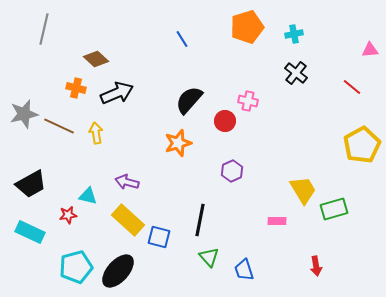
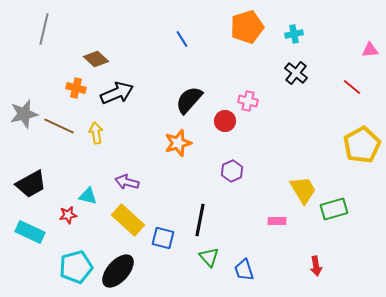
blue square: moved 4 px right, 1 px down
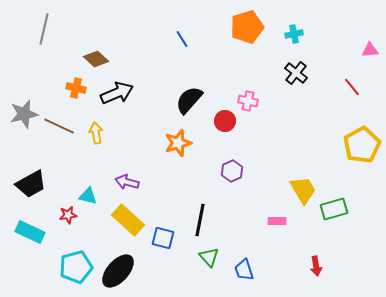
red line: rotated 12 degrees clockwise
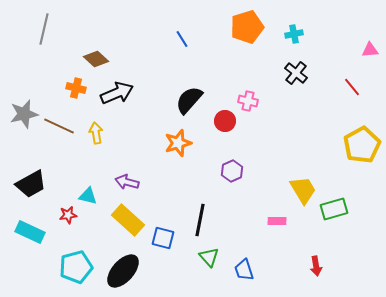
black ellipse: moved 5 px right
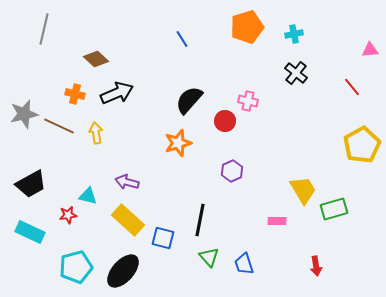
orange cross: moved 1 px left, 6 px down
blue trapezoid: moved 6 px up
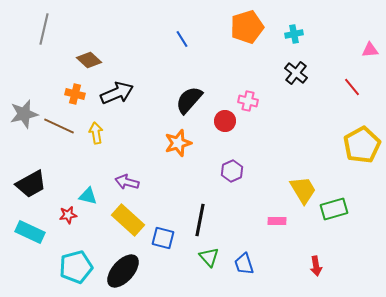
brown diamond: moved 7 px left, 1 px down
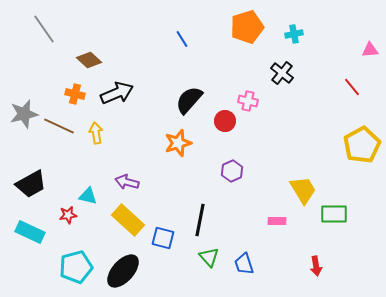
gray line: rotated 48 degrees counterclockwise
black cross: moved 14 px left
green rectangle: moved 5 px down; rotated 16 degrees clockwise
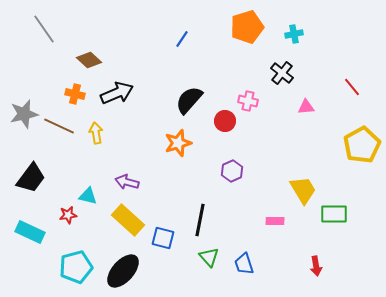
blue line: rotated 66 degrees clockwise
pink triangle: moved 64 px left, 57 px down
black trapezoid: moved 6 px up; rotated 24 degrees counterclockwise
pink rectangle: moved 2 px left
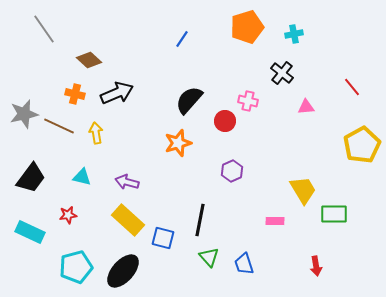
cyan triangle: moved 6 px left, 19 px up
